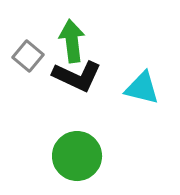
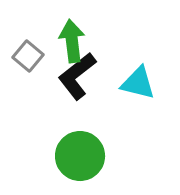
black L-shape: rotated 117 degrees clockwise
cyan triangle: moved 4 px left, 5 px up
green circle: moved 3 px right
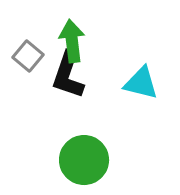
black L-shape: moved 9 px left, 1 px up; rotated 33 degrees counterclockwise
cyan triangle: moved 3 px right
green circle: moved 4 px right, 4 px down
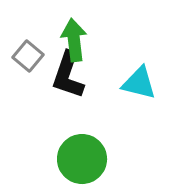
green arrow: moved 2 px right, 1 px up
cyan triangle: moved 2 px left
green circle: moved 2 px left, 1 px up
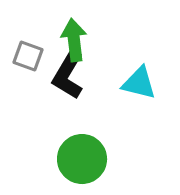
gray square: rotated 20 degrees counterclockwise
black L-shape: rotated 12 degrees clockwise
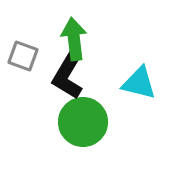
green arrow: moved 1 px up
gray square: moved 5 px left
green circle: moved 1 px right, 37 px up
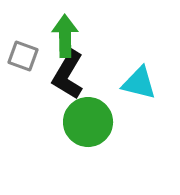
green arrow: moved 9 px left, 3 px up; rotated 6 degrees clockwise
green circle: moved 5 px right
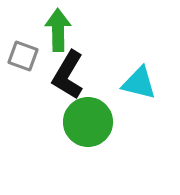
green arrow: moved 7 px left, 6 px up
